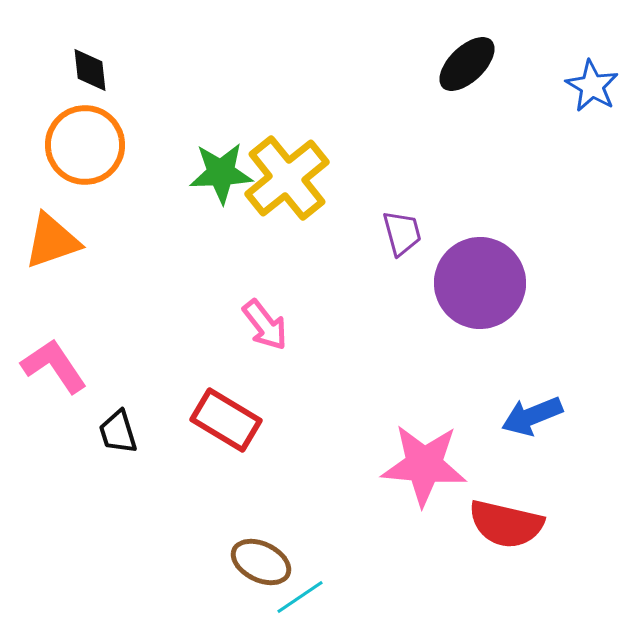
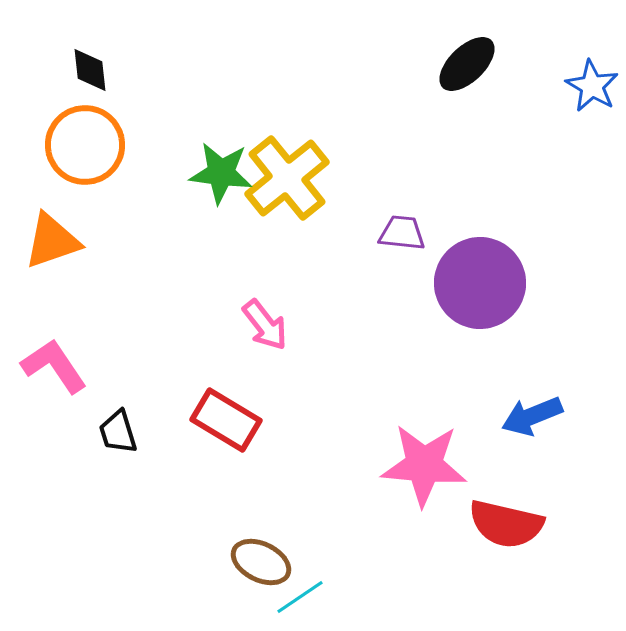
green star: rotated 10 degrees clockwise
purple trapezoid: rotated 69 degrees counterclockwise
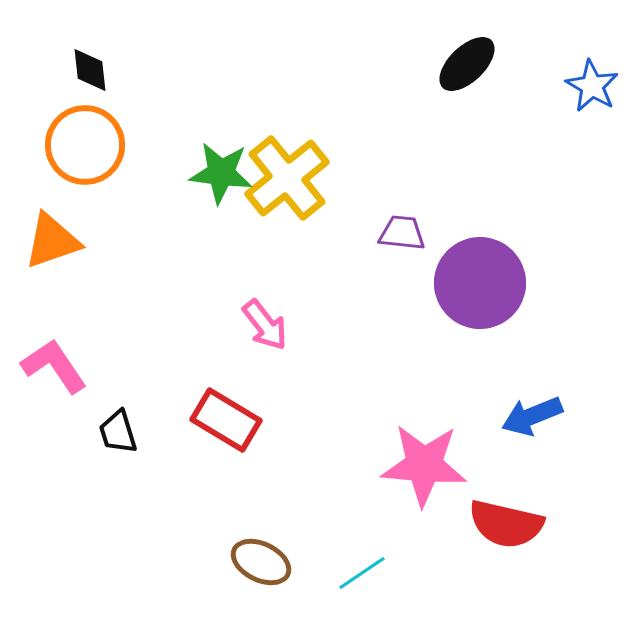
cyan line: moved 62 px right, 24 px up
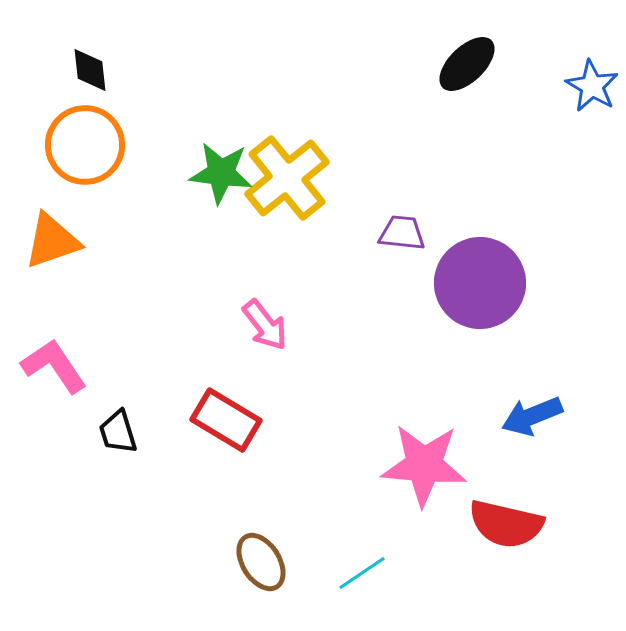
brown ellipse: rotated 32 degrees clockwise
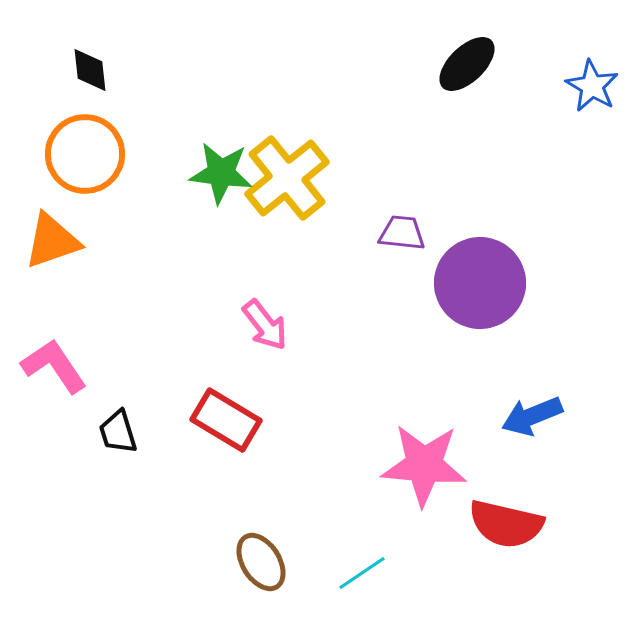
orange circle: moved 9 px down
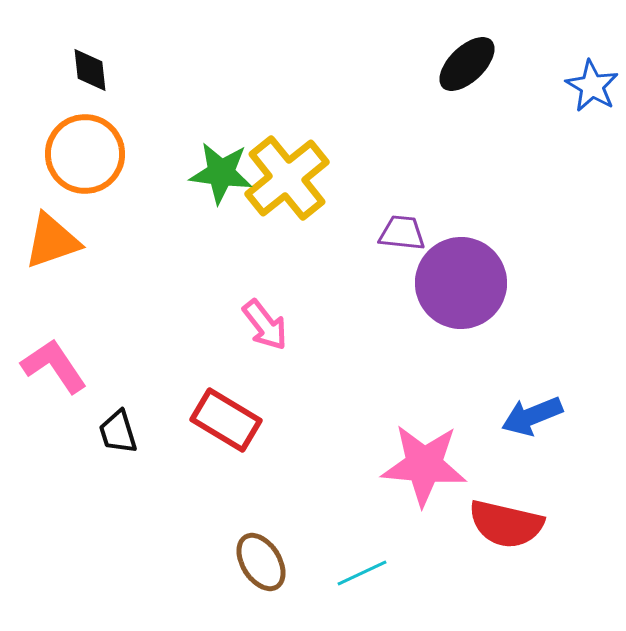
purple circle: moved 19 px left
cyan line: rotated 9 degrees clockwise
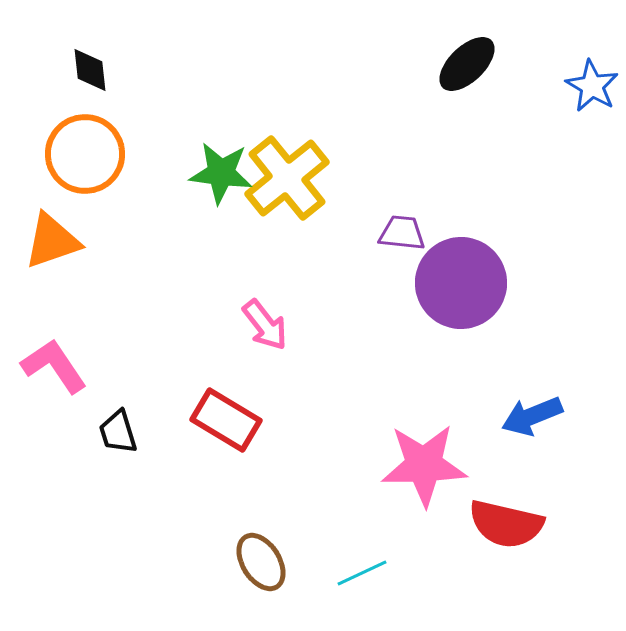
pink star: rotated 6 degrees counterclockwise
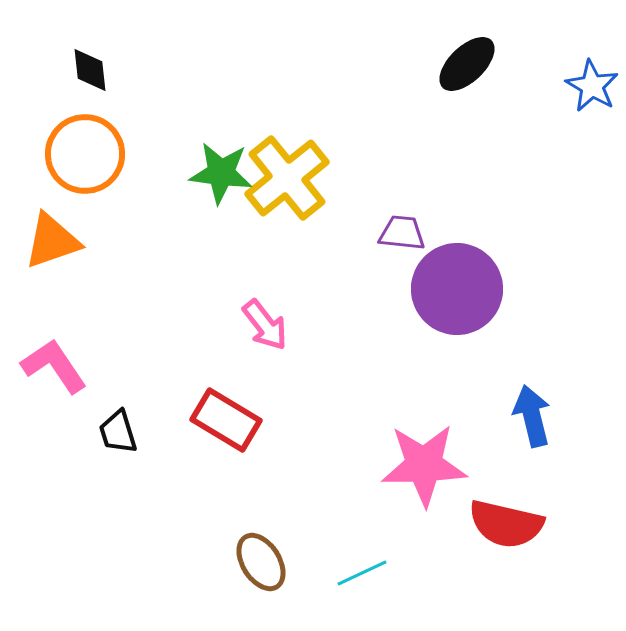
purple circle: moved 4 px left, 6 px down
blue arrow: rotated 98 degrees clockwise
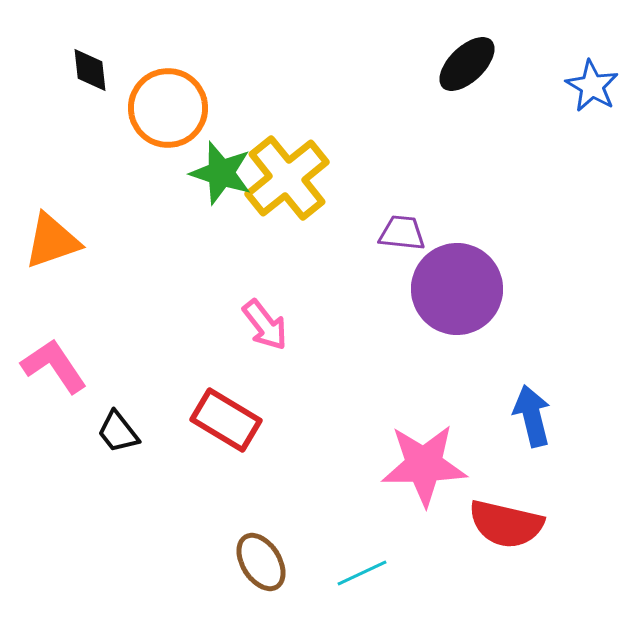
orange circle: moved 83 px right, 46 px up
green star: rotated 10 degrees clockwise
black trapezoid: rotated 21 degrees counterclockwise
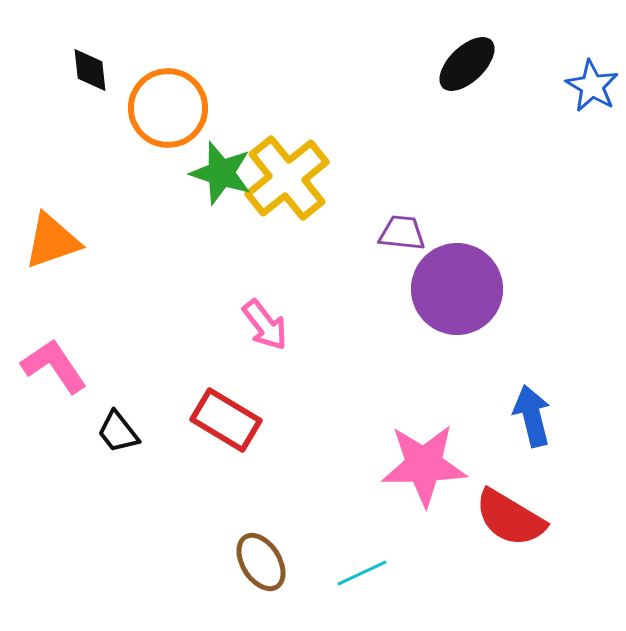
red semicircle: moved 4 px right, 6 px up; rotated 18 degrees clockwise
